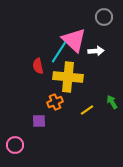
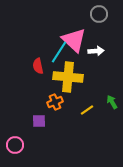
gray circle: moved 5 px left, 3 px up
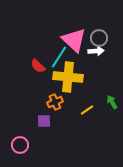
gray circle: moved 24 px down
cyan line: moved 5 px down
red semicircle: rotated 35 degrees counterclockwise
purple square: moved 5 px right
pink circle: moved 5 px right
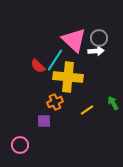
cyan line: moved 4 px left, 3 px down
green arrow: moved 1 px right, 1 px down
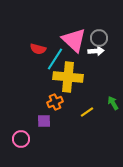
cyan line: moved 1 px up
red semicircle: moved 17 px up; rotated 28 degrees counterclockwise
yellow line: moved 2 px down
pink circle: moved 1 px right, 6 px up
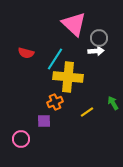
pink triangle: moved 16 px up
red semicircle: moved 12 px left, 4 px down
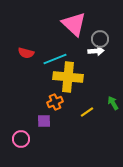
gray circle: moved 1 px right, 1 px down
cyan line: rotated 35 degrees clockwise
